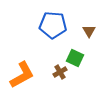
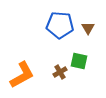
blue pentagon: moved 7 px right
brown triangle: moved 1 px left, 3 px up
green square: moved 4 px right, 3 px down; rotated 12 degrees counterclockwise
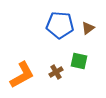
brown triangle: rotated 24 degrees clockwise
brown cross: moved 4 px left
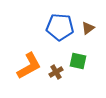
blue pentagon: moved 2 px down
green square: moved 1 px left
orange L-shape: moved 7 px right, 9 px up
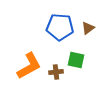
green square: moved 2 px left, 1 px up
brown cross: rotated 24 degrees clockwise
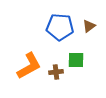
brown triangle: moved 1 px right, 2 px up
green square: rotated 12 degrees counterclockwise
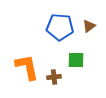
orange L-shape: moved 2 px left, 1 px down; rotated 72 degrees counterclockwise
brown cross: moved 2 px left, 5 px down
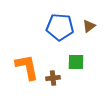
green square: moved 2 px down
brown cross: moved 1 px left, 1 px down
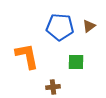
orange L-shape: moved 11 px up
brown cross: moved 9 px down
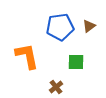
blue pentagon: rotated 12 degrees counterclockwise
brown cross: moved 3 px right; rotated 32 degrees counterclockwise
